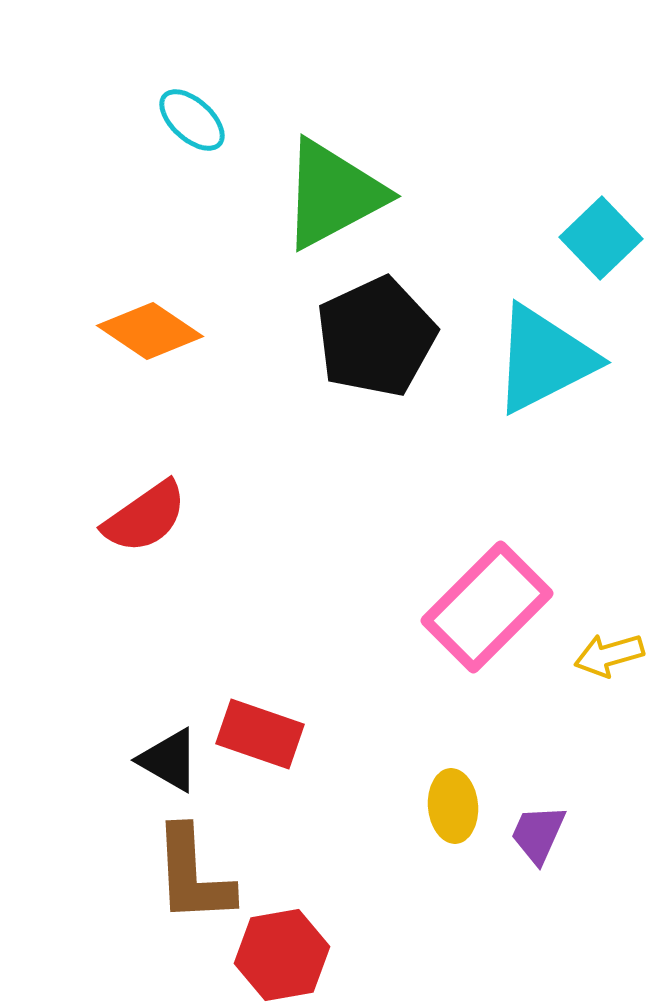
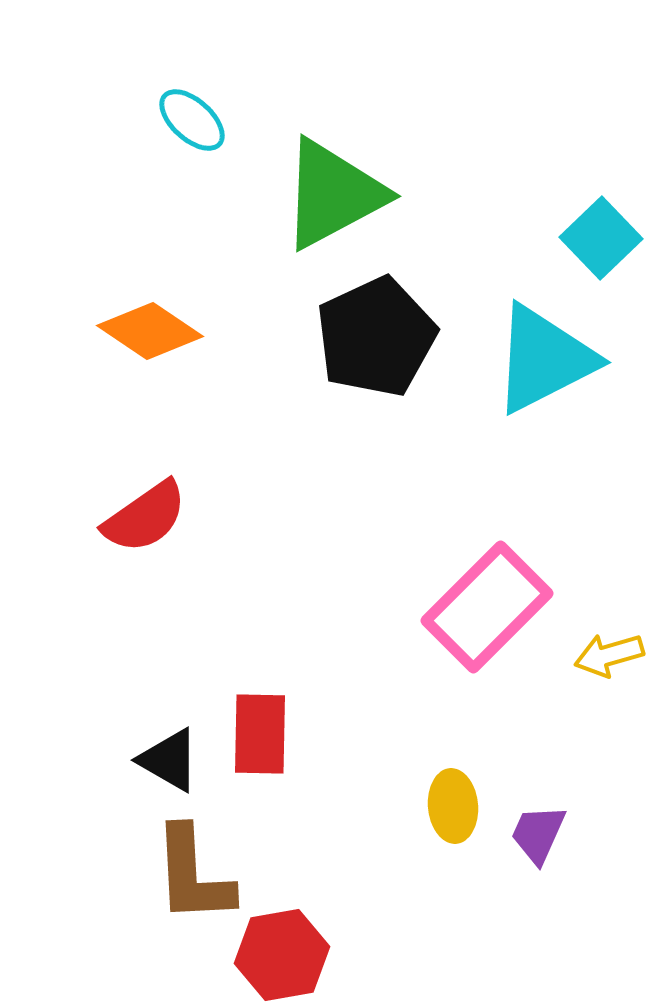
red rectangle: rotated 72 degrees clockwise
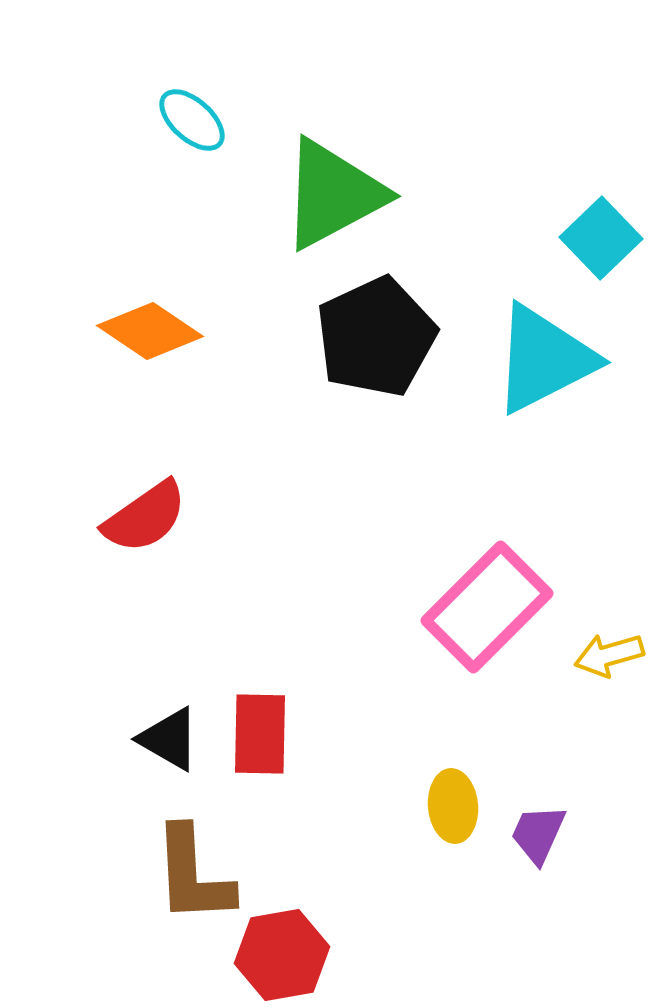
black triangle: moved 21 px up
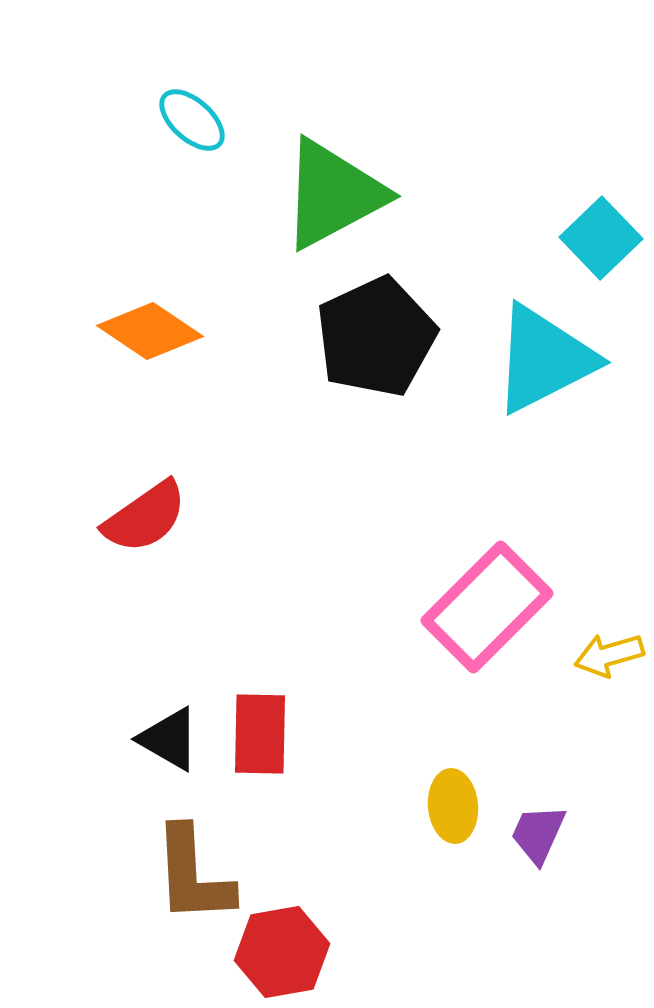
red hexagon: moved 3 px up
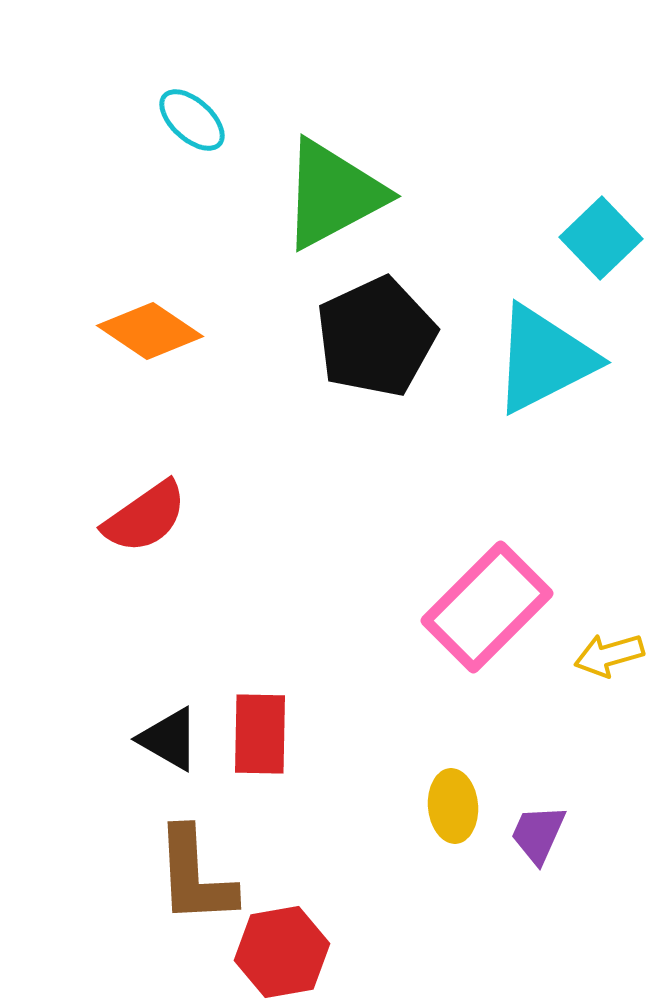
brown L-shape: moved 2 px right, 1 px down
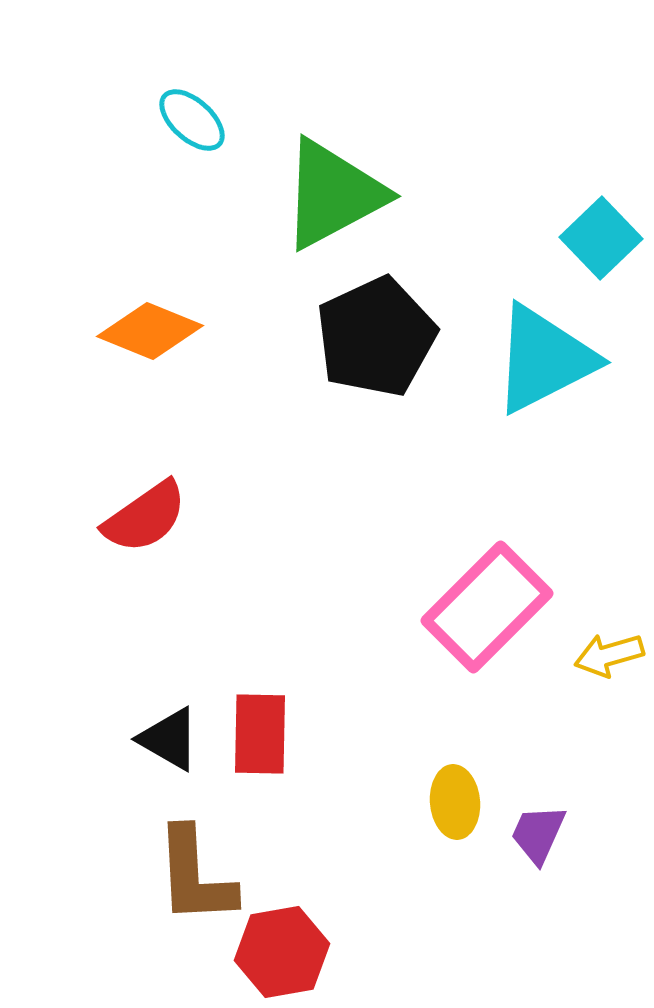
orange diamond: rotated 12 degrees counterclockwise
yellow ellipse: moved 2 px right, 4 px up
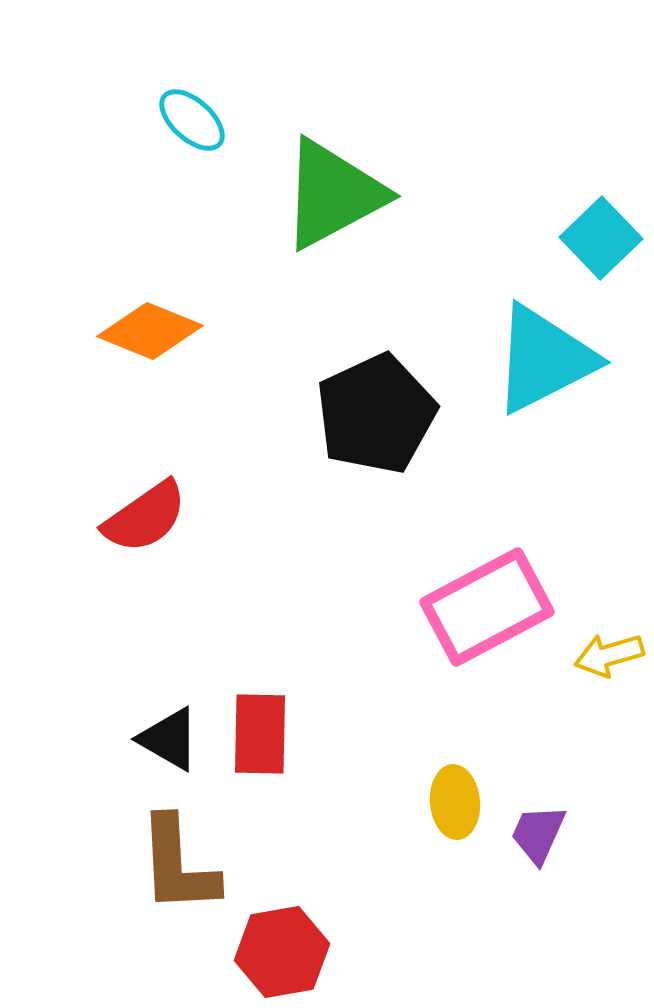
black pentagon: moved 77 px down
pink rectangle: rotated 17 degrees clockwise
brown L-shape: moved 17 px left, 11 px up
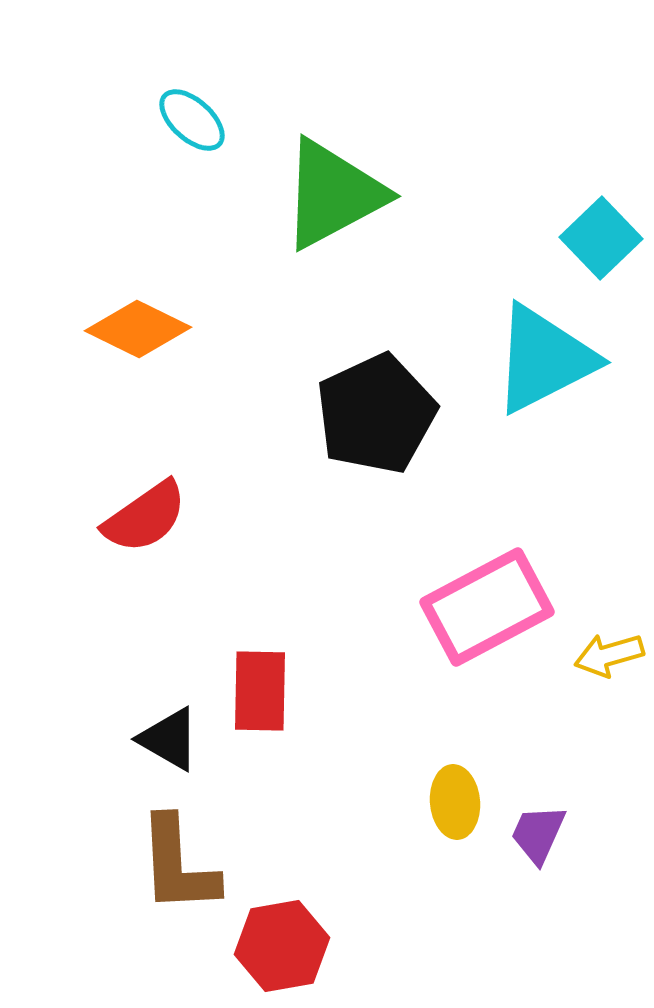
orange diamond: moved 12 px left, 2 px up; rotated 4 degrees clockwise
red rectangle: moved 43 px up
red hexagon: moved 6 px up
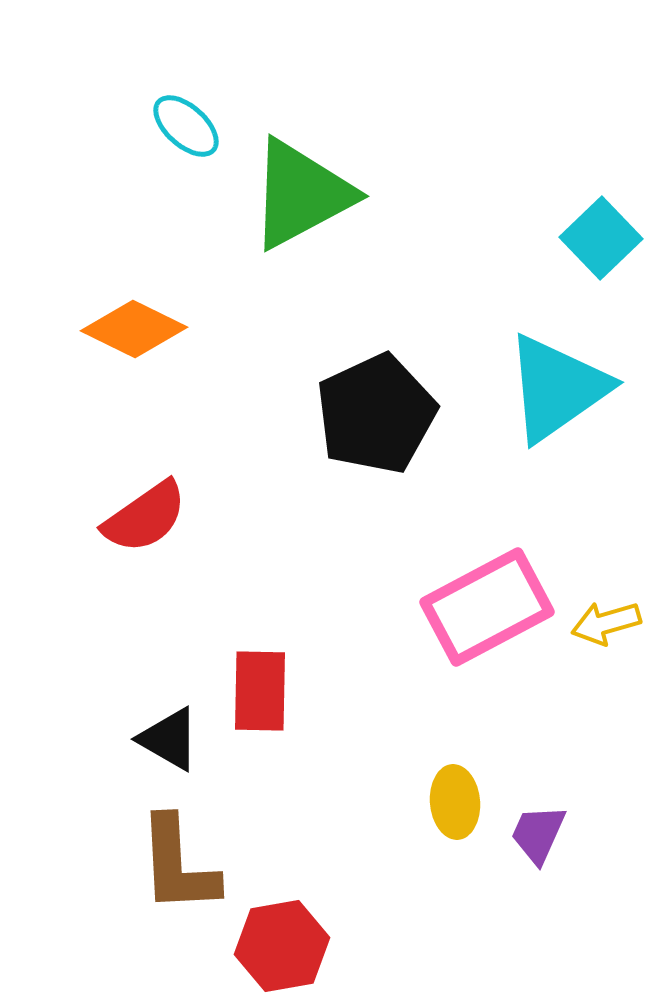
cyan ellipse: moved 6 px left, 6 px down
green triangle: moved 32 px left
orange diamond: moved 4 px left
cyan triangle: moved 13 px right, 29 px down; rotated 8 degrees counterclockwise
yellow arrow: moved 3 px left, 32 px up
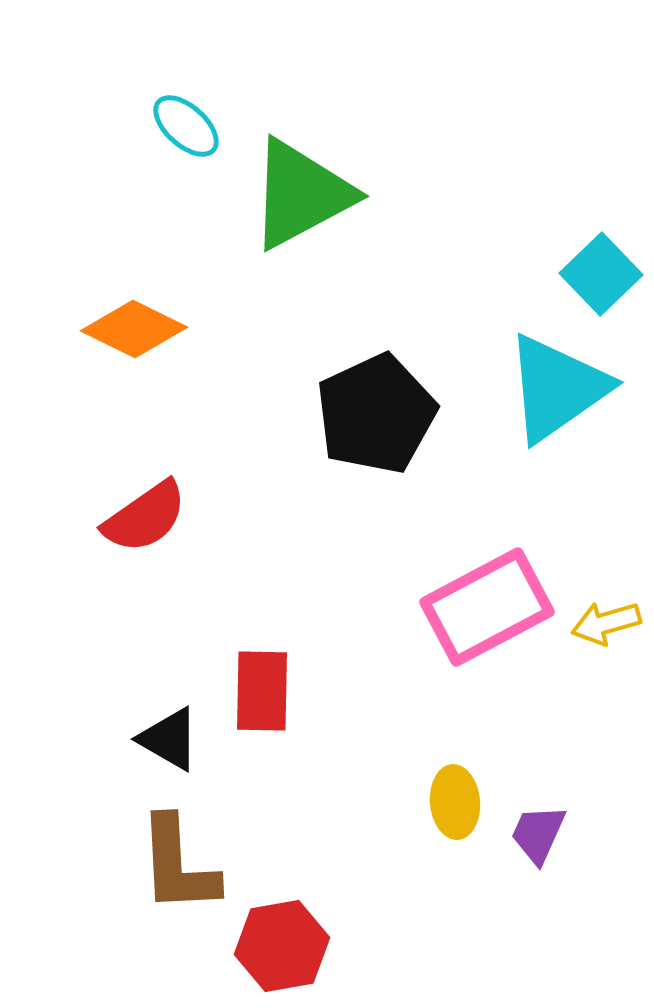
cyan square: moved 36 px down
red rectangle: moved 2 px right
